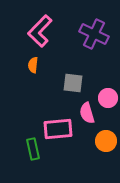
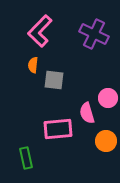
gray square: moved 19 px left, 3 px up
green rectangle: moved 7 px left, 9 px down
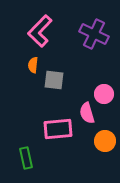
pink circle: moved 4 px left, 4 px up
orange circle: moved 1 px left
